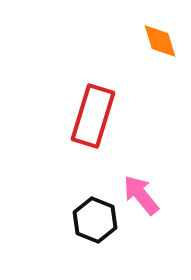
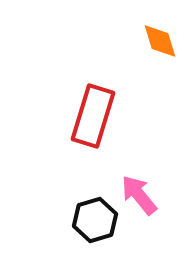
pink arrow: moved 2 px left
black hexagon: rotated 21 degrees clockwise
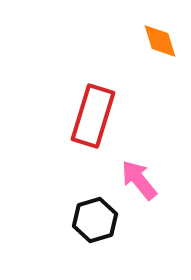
pink arrow: moved 15 px up
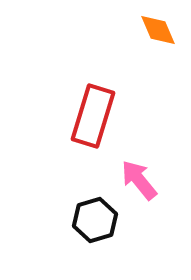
orange diamond: moved 2 px left, 11 px up; rotated 6 degrees counterclockwise
